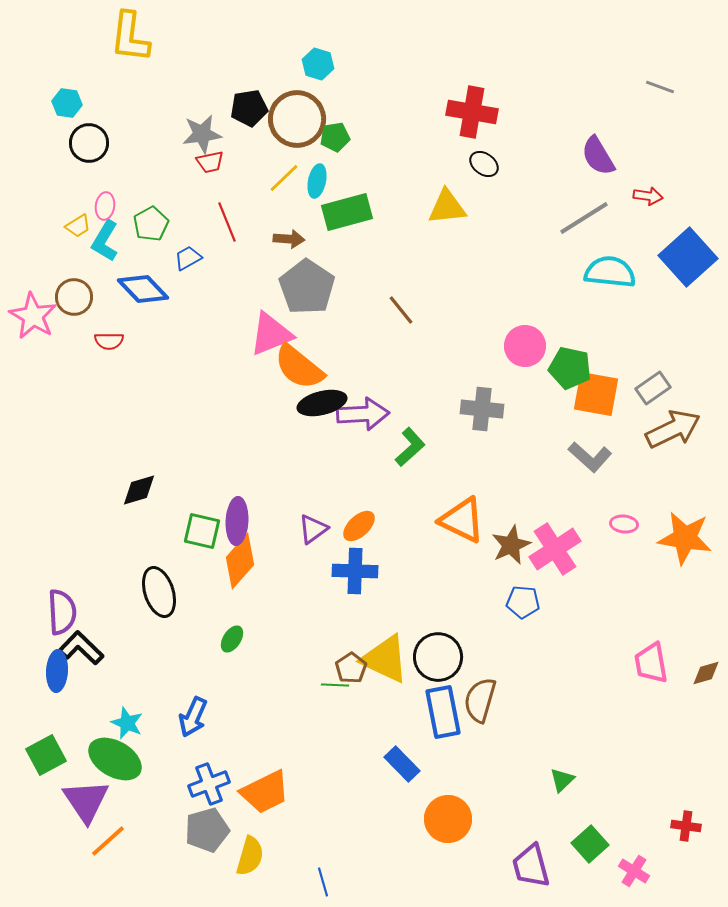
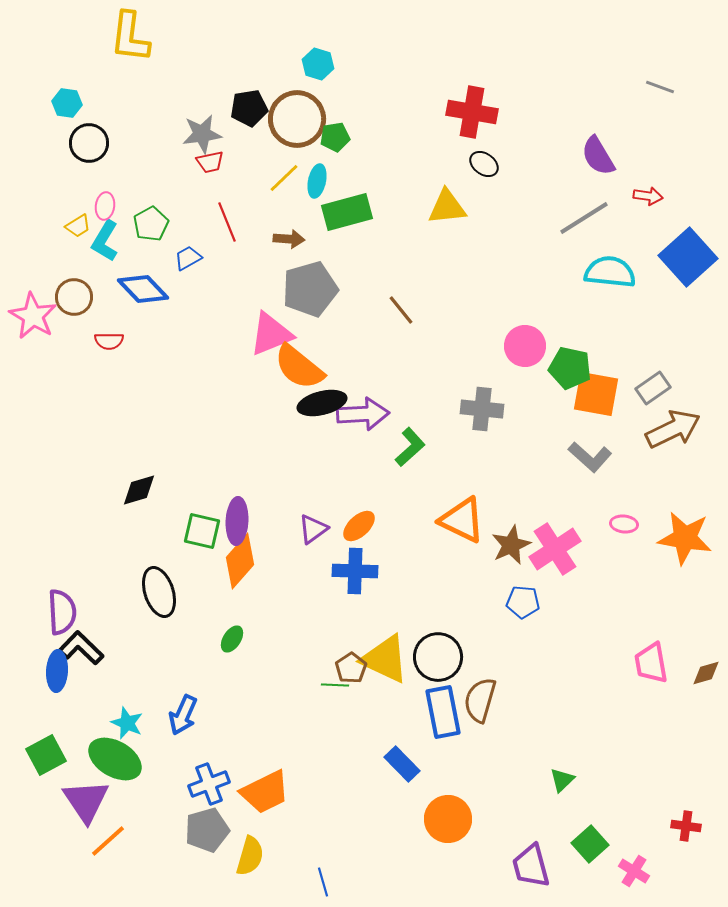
gray pentagon at (307, 287): moved 3 px right, 2 px down; rotated 22 degrees clockwise
blue arrow at (193, 717): moved 10 px left, 2 px up
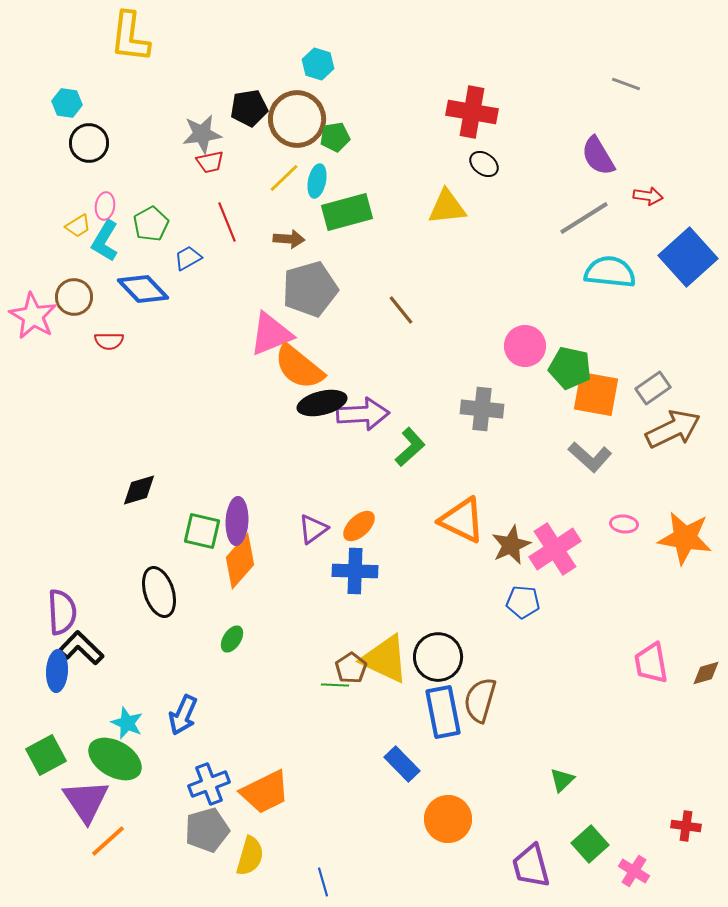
gray line at (660, 87): moved 34 px left, 3 px up
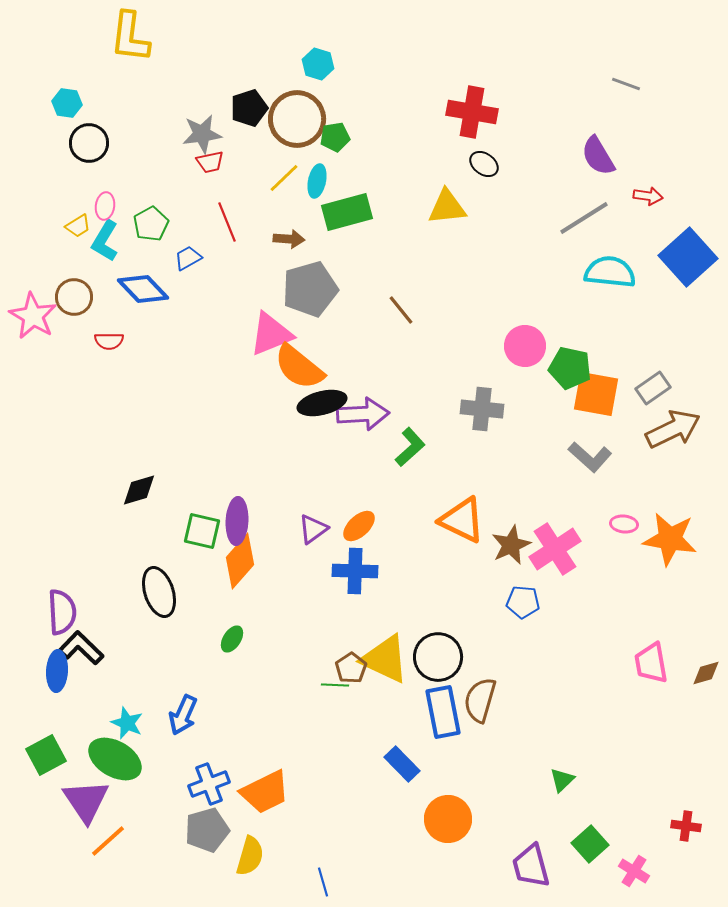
black pentagon at (249, 108): rotated 9 degrees counterclockwise
orange star at (685, 538): moved 15 px left, 1 px down
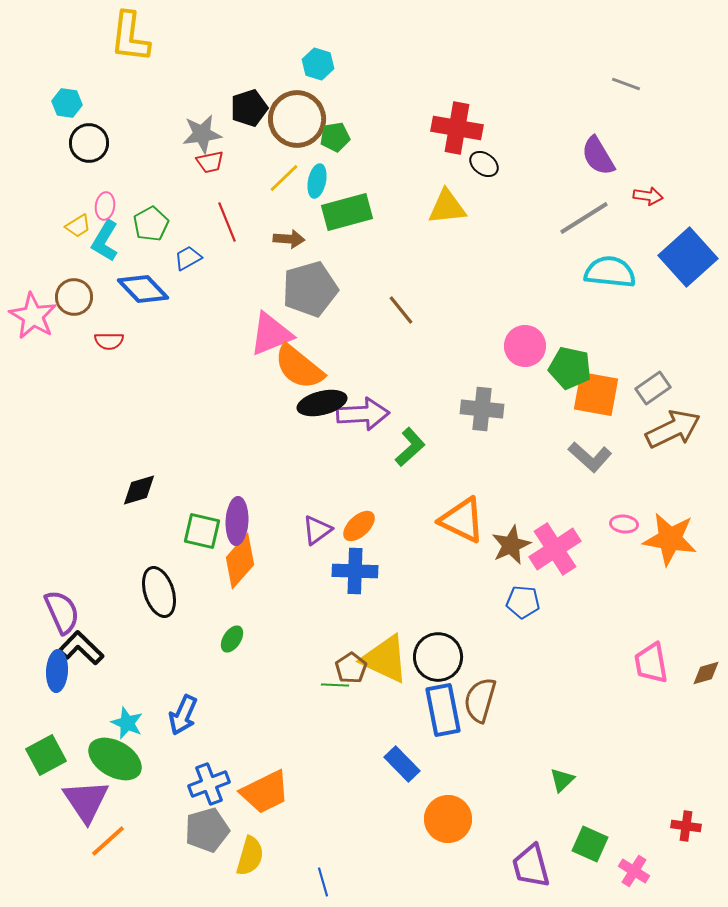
red cross at (472, 112): moved 15 px left, 16 px down
purple triangle at (313, 529): moved 4 px right, 1 px down
purple semicircle at (62, 612): rotated 21 degrees counterclockwise
blue rectangle at (443, 712): moved 2 px up
green square at (590, 844): rotated 24 degrees counterclockwise
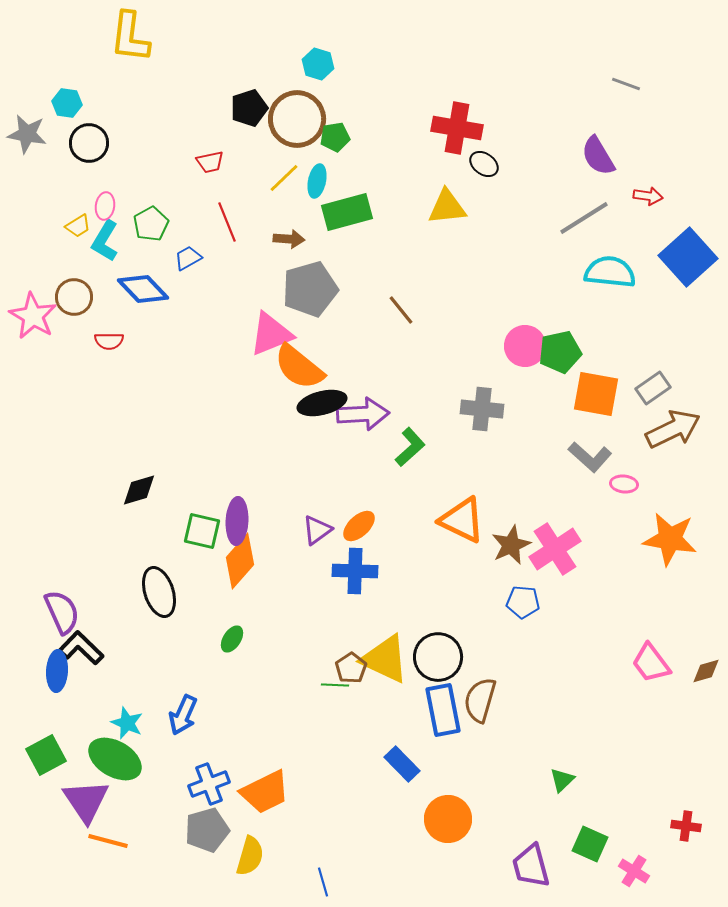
gray star at (202, 134): moved 175 px left; rotated 18 degrees clockwise
green pentagon at (570, 368): moved 10 px left, 16 px up; rotated 24 degrees counterclockwise
pink ellipse at (624, 524): moved 40 px up
pink trapezoid at (651, 663): rotated 27 degrees counterclockwise
brown diamond at (706, 673): moved 2 px up
orange line at (108, 841): rotated 57 degrees clockwise
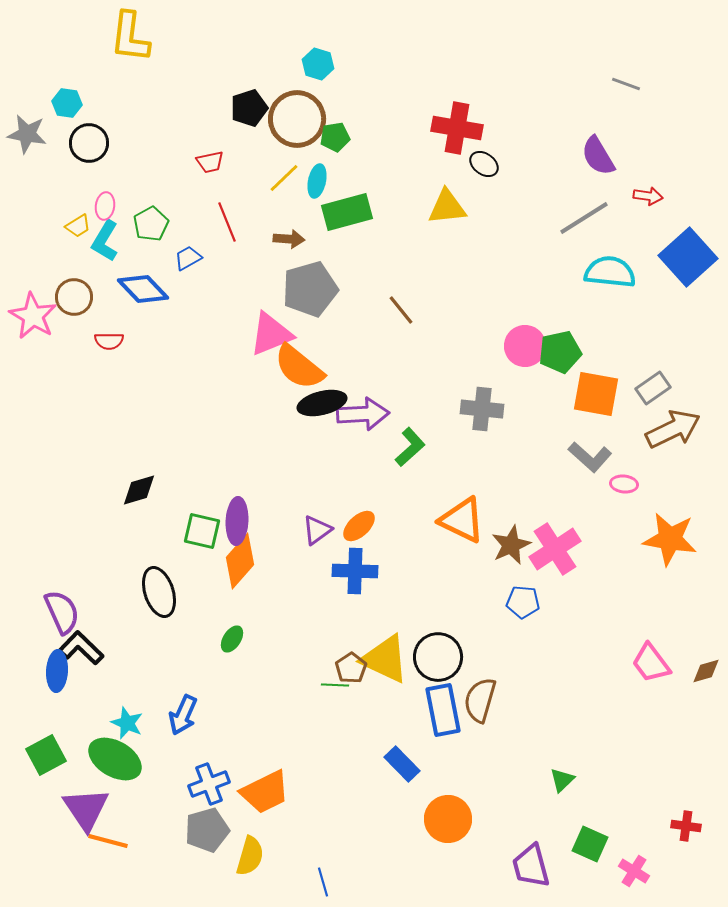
purple triangle at (86, 801): moved 8 px down
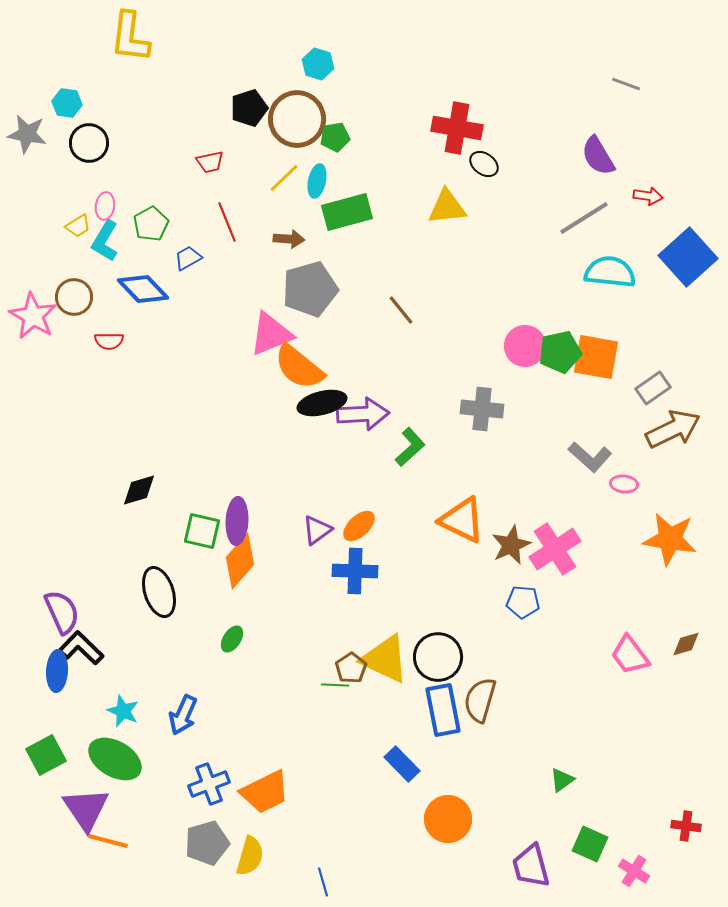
orange square at (596, 394): moved 37 px up
pink trapezoid at (651, 663): moved 21 px left, 8 px up
brown diamond at (706, 671): moved 20 px left, 27 px up
cyan star at (127, 723): moved 4 px left, 12 px up
green triangle at (562, 780): rotated 8 degrees clockwise
gray pentagon at (207, 830): moved 13 px down
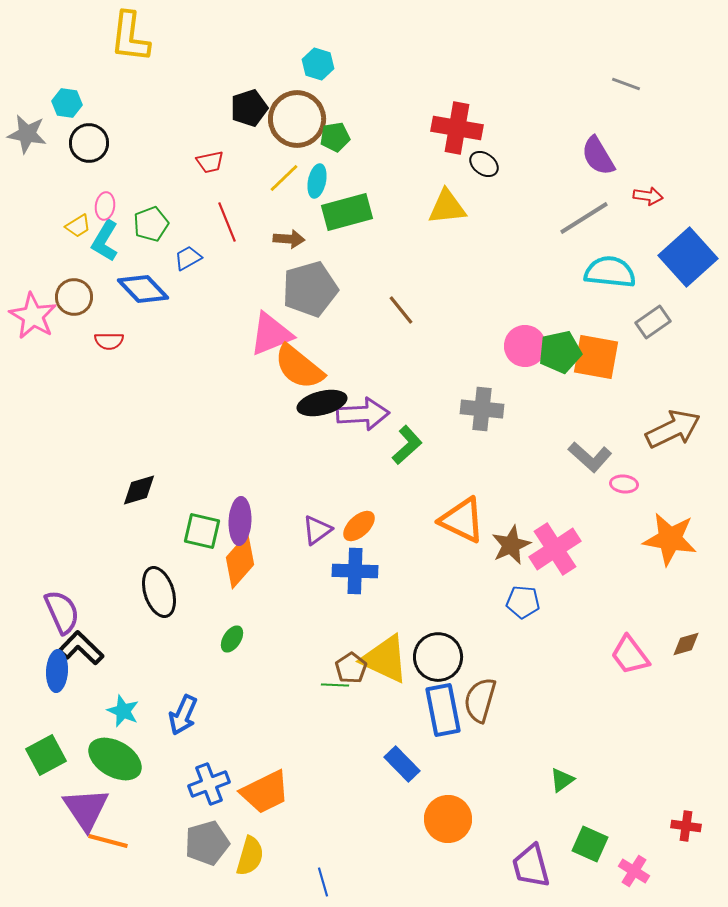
green pentagon at (151, 224): rotated 8 degrees clockwise
gray rectangle at (653, 388): moved 66 px up
green L-shape at (410, 447): moved 3 px left, 2 px up
purple ellipse at (237, 521): moved 3 px right
